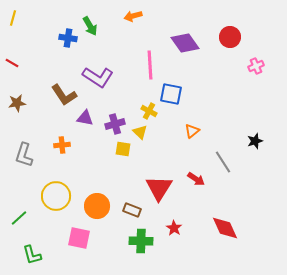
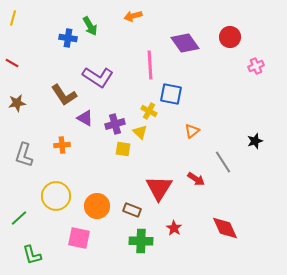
purple triangle: rotated 18 degrees clockwise
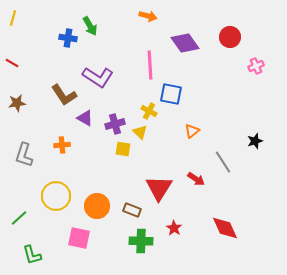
orange arrow: moved 15 px right; rotated 150 degrees counterclockwise
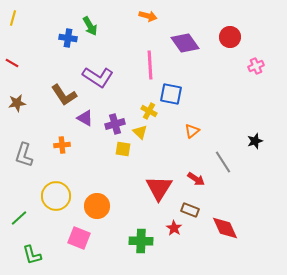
brown rectangle: moved 58 px right
pink square: rotated 10 degrees clockwise
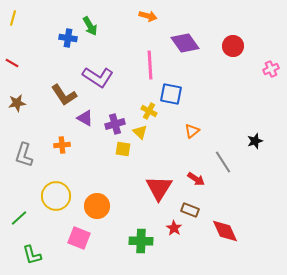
red circle: moved 3 px right, 9 px down
pink cross: moved 15 px right, 3 px down
red diamond: moved 3 px down
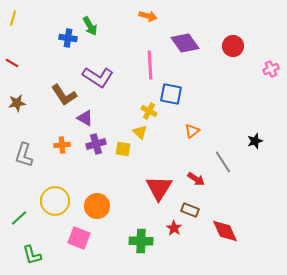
purple cross: moved 19 px left, 20 px down
yellow circle: moved 1 px left, 5 px down
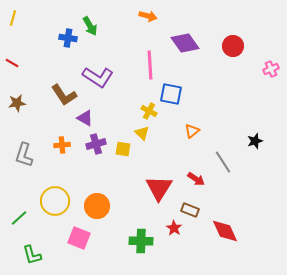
yellow triangle: moved 2 px right, 1 px down
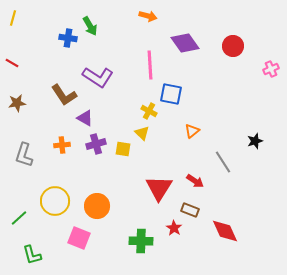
red arrow: moved 1 px left, 2 px down
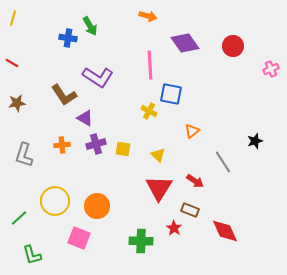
yellow triangle: moved 16 px right, 22 px down
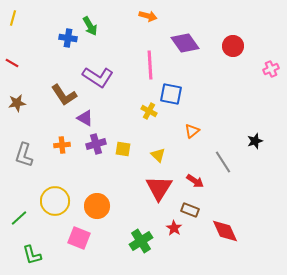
green cross: rotated 35 degrees counterclockwise
